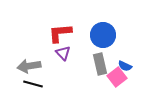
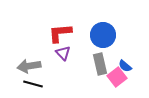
blue semicircle: rotated 16 degrees clockwise
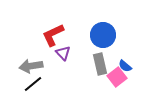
red L-shape: moved 7 px left, 2 px down; rotated 20 degrees counterclockwise
gray arrow: moved 2 px right
black line: rotated 54 degrees counterclockwise
